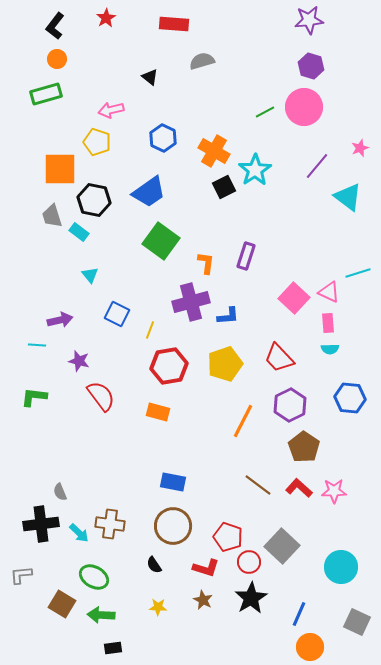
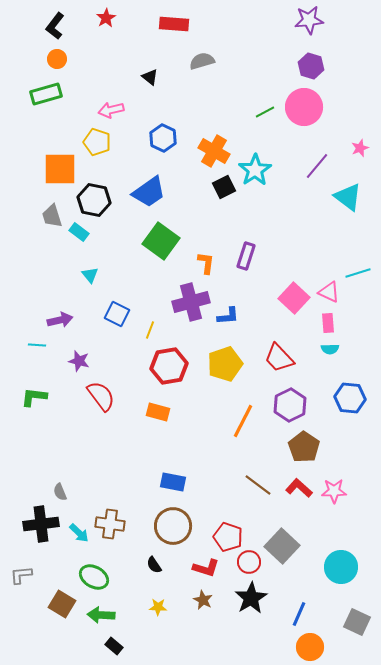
black rectangle at (113, 648): moved 1 px right, 2 px up; rotated 48 degrees clockwise
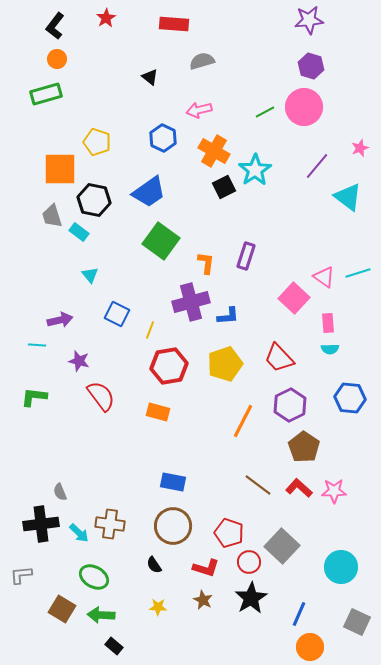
pink arrow at (111, 110): moved 88 px right
pink triangle at (329, 292): moved 5 px left, 15 px up; rotated 10 degrees clockwise
red pentagon at (228, 537): moved 1 px right, 4 px up
brown square at (62, 604): moved 5 px down
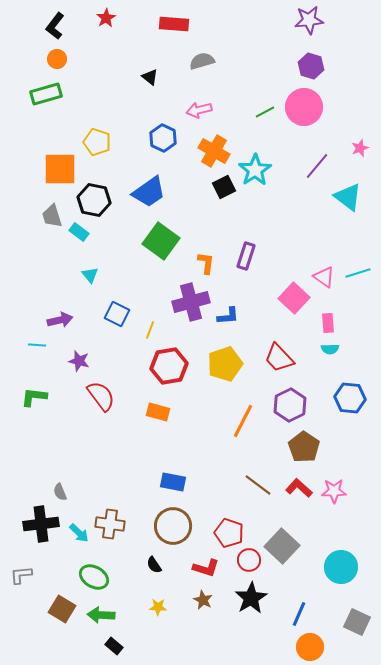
red circle at (249, 562): moved 2 px up
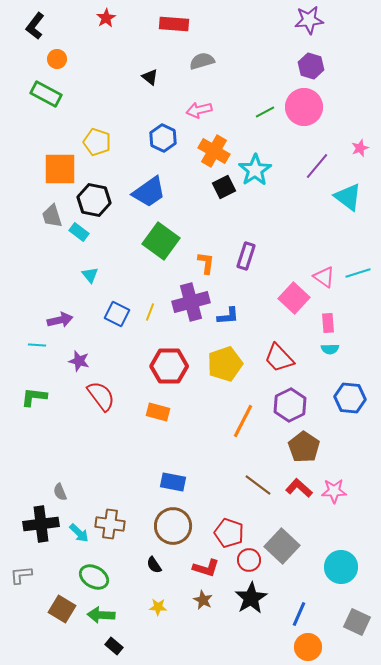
black L-shape at (55, 26): moved 20 px left
green rectangle at (46, 94): rotated 44 degrees clockwise
yellow line at (150, 330): moved 18 px up
red hexagon at (169, 366): rotated 9 degrees clockwise
orange circle at (310, 647): moved 2 px left
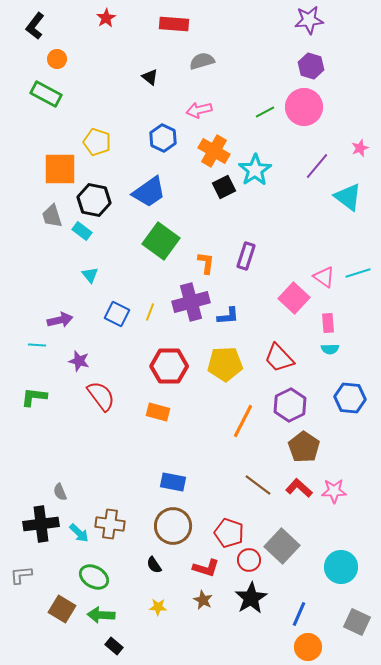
cyan rectangle at (79, 232): moved 3 px right, 1 px up
yellow pentagon at (225, 364): rotated 16 degrees clockwise
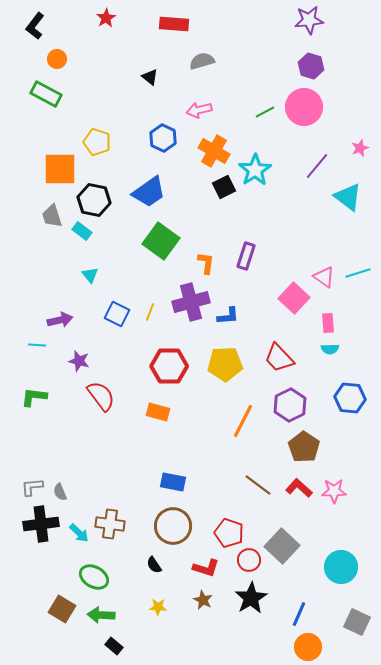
gray L-shape at (21, 575): moved 11 px right, 88 px up
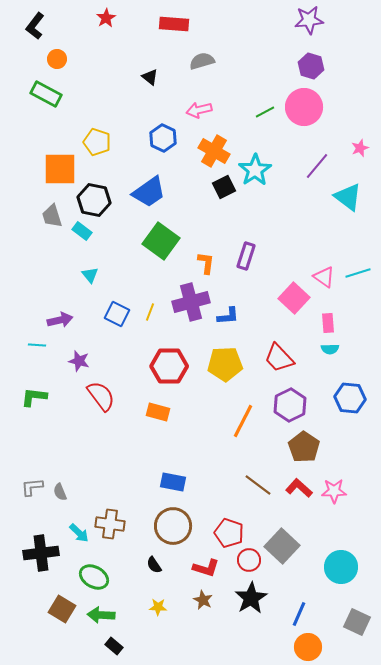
black cross at (41, 524): moved 29 px down
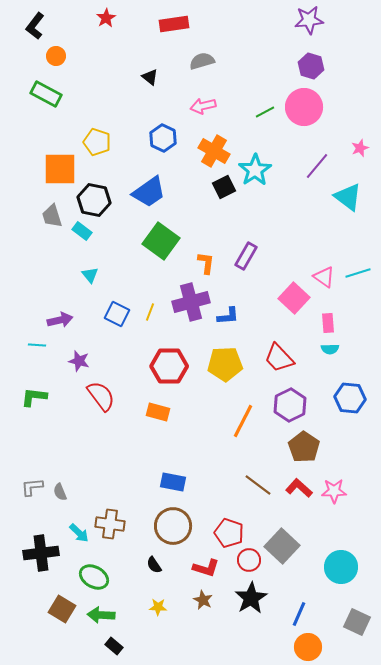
red rectangle at (174, 24): rotated 12 degrees counterclockwise
orange circle at (57, 59): moved 1 px left, 3 px up
pink arrow at (199, 110): moved 4 px right, 4 px up
purple rectangle at (246, 256): rotated 12 degrees clockwise
